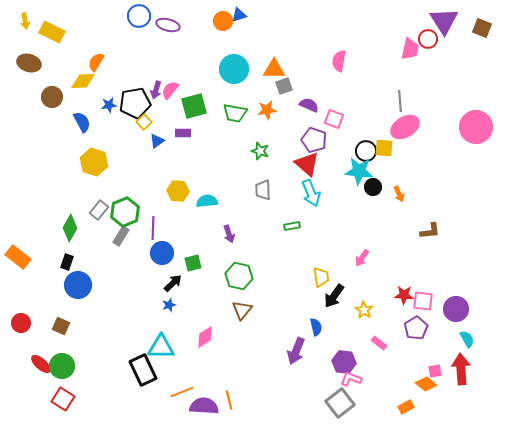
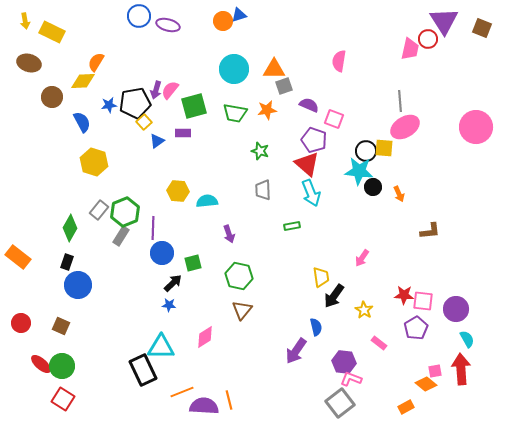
blue star at (169, 305): rotated 24 degrees clockwise
purple arrow at (296, 351): rotated 12 degrees clockwise
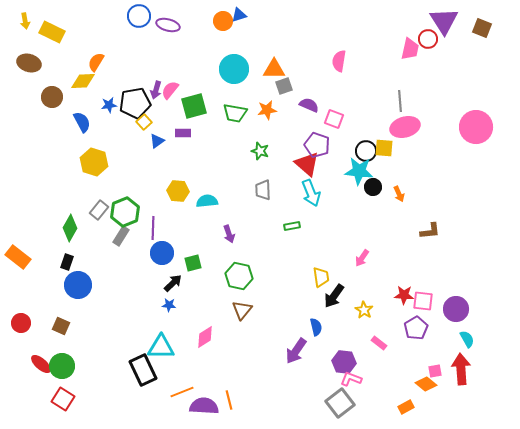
pink ellipse at (405, 127): rotated 16 degrees clockwise
purple pentagon at (314, 140): moved 3 px right, 5 px down
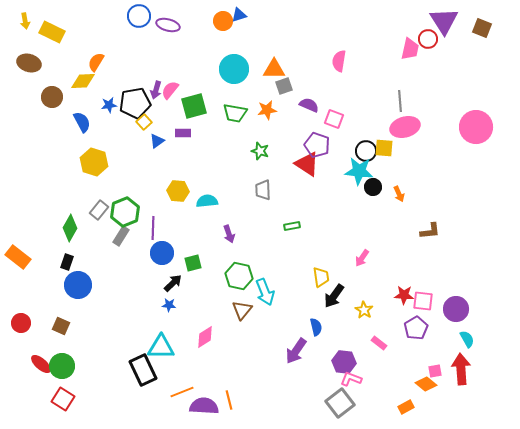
red triangle at (307, 164): rotated 8 degrees counterclockwise
cyan arrow at (311, 193): moved 46 px left, 99 px down
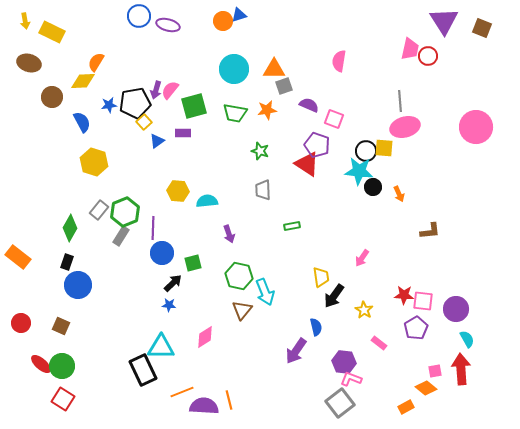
red circle at (428, 39): moved 17 px down
orange diamond at (426, 384): moved 4 px down
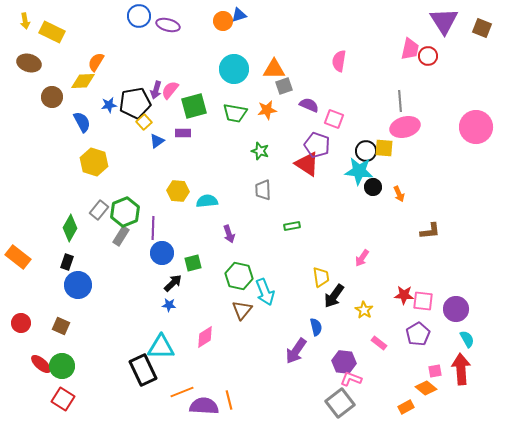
purple pentagon at (416, 328): moved 2 px right, 6 px down
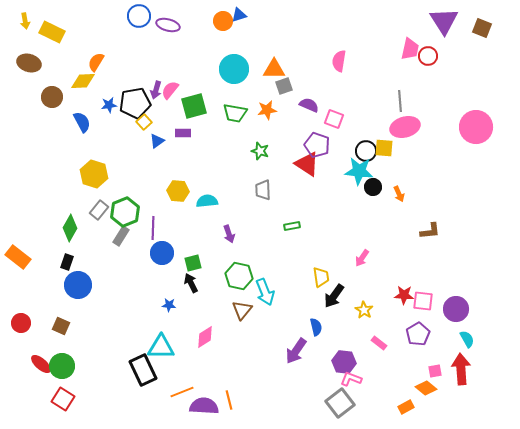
yellow hexagon at (94, 162): moved 12 px down
black arrow at (173, 283): moved 18 px right; rotated 72 degrees counterclockwise
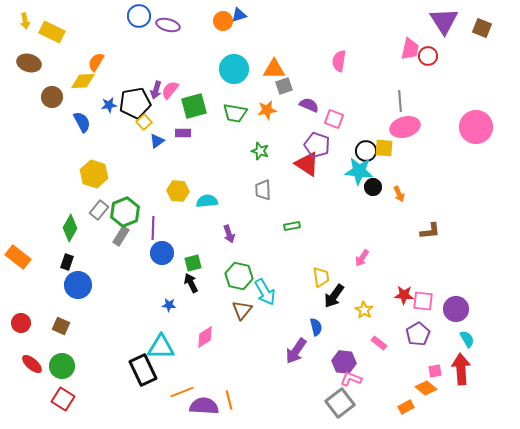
cyan arrow at (265, 292): rotated 8 degrees counterclockwise
red ellipse at (41, 364): moved 9 px left
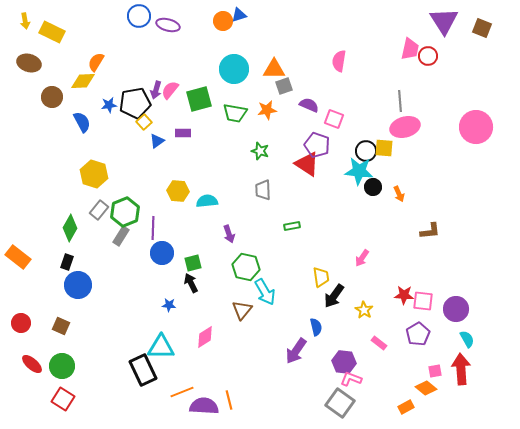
green square at (194, 106): moved 5 px right, 7 px up
green hexagon at (239, 276): moved 7 px right, 9 px up
gray square at (340, 403): rotated 16 degrees counterclockwise
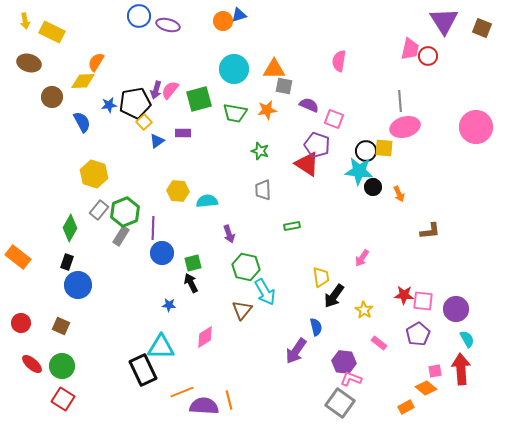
gray square at (284, 86): rotated 30 degrees clockwise
